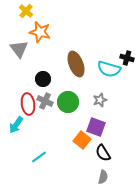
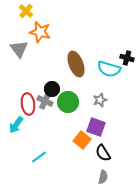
black circle: moved 9 px right, 10 px down
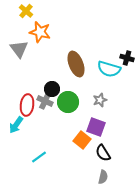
red ellipse: moved 1 px left, 1 px down; rotated 15 degrees clockwise
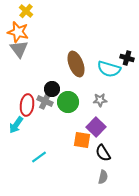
orange star: moved 22 px left
gray star: rotated 16 degrees clockwise
purple square: rotated 24 degrees clockwise
orange square: rotated 30 degrees counterclockwise
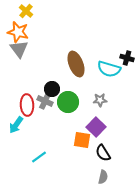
red ellipse: rotated 10 degrees counterclockwise
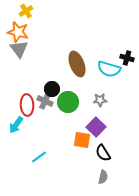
yellow cross: rotated 16 degrees clockwise
brown ellipse: moved 1 px right
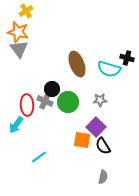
black semicircle: moved 7 px up
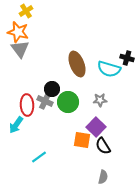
gray triangle: moved 1 px right
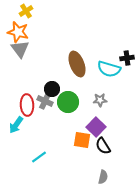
black cross: rotated 24 degrees counterclockwise
